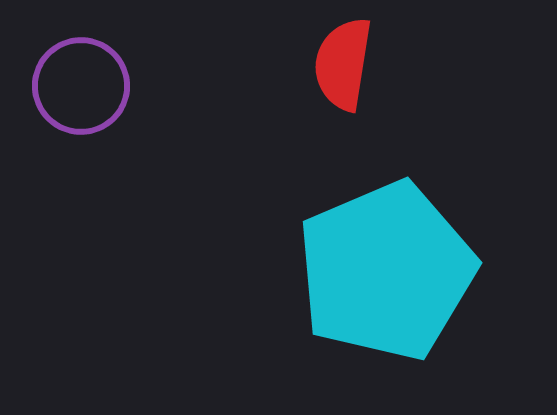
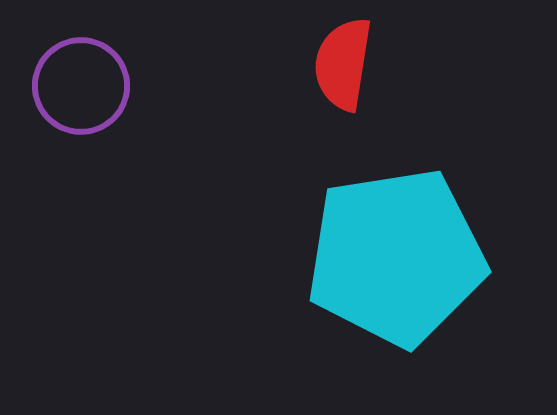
cyan pentagon: moved 10 px right, 14 px up; rotated 14 degrees clockwise
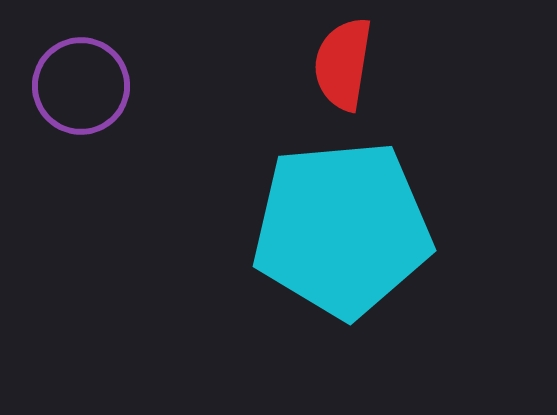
cyan pentagon: moved 54 px left, 28 px up; rotated 4 degrees clockwise
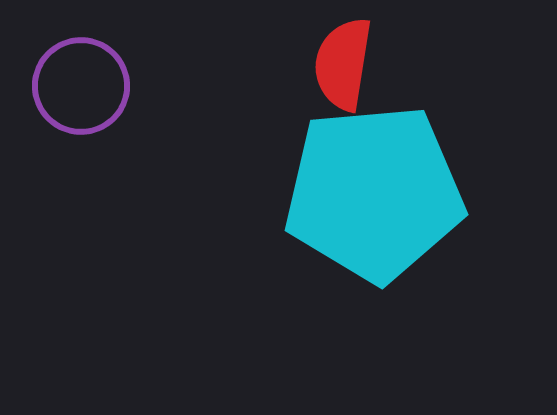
cyan pentagon: moved 32 px right, 36 px up
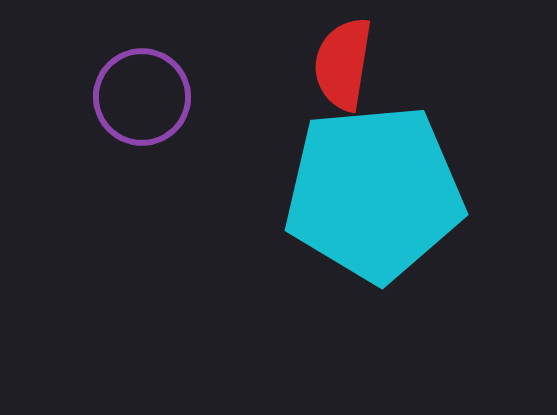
purple circle: moved 61 px right, 11 px down
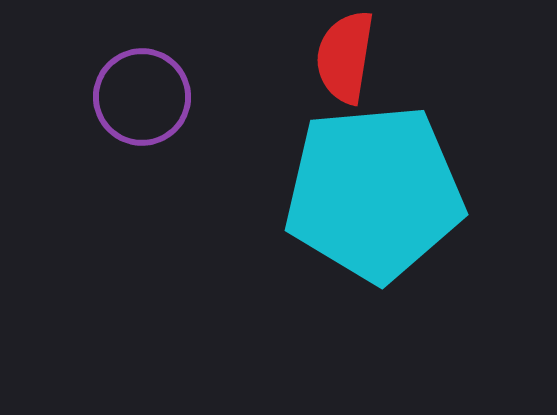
red semicircle: moved 2 px right, 7 px up
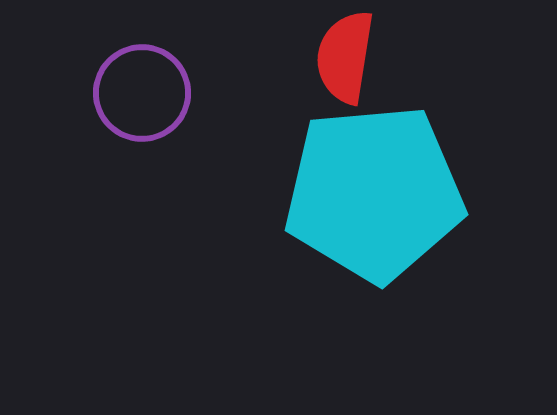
purple circle: moved 4 px up
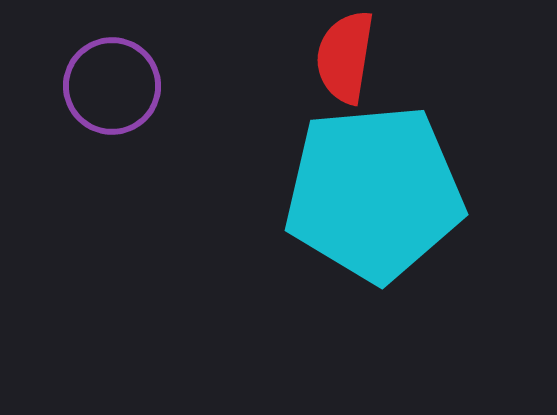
purple circle: moved 30 px left, 7 px up
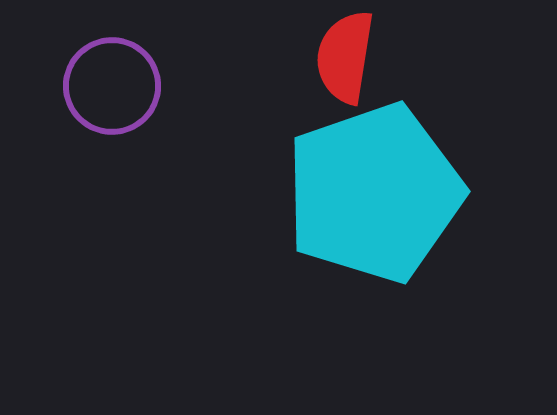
cyan pentagon: rotated 14 degrees counterclockwise
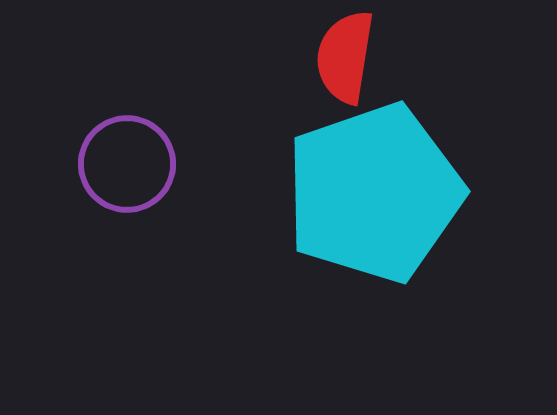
purple circle: moved 15 px right, 78 px down
